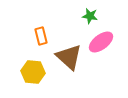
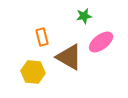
green star: moved 6 px left; rotated 21 degrees counterclockwise
orange rectangle: moved 1 px right, 1 px down
brown triangle: rotated 12 degrees counterclockwise
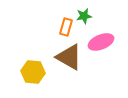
orange rectangle: moved 24 px right, 10 px up; rotated 30 degrees clockwise
pink ellipse: rotated 15 degrees clockwise
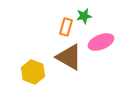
yellow hexagon: rotated 15 degrees clockwise
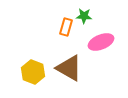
green star: rotated 14 degrees clockwise
brown triangle: moved 11 px down
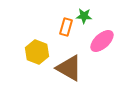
pink ellipse: moved 1 px right, 1 px up; rotated 20 degrees counterclockwise
yellow hexagon: moved 4 px right, 20 px up
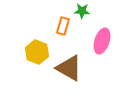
green star: moved 2 px left, 5 px up
orange rectangle: moved 3 px left, 1 px up
pink ellipse: rotated 30 degrees counterclockwise
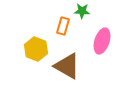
yellow hexagon: moved 1 px left, 3 px up
brown triangle: moved 2 px left, 2 px up
